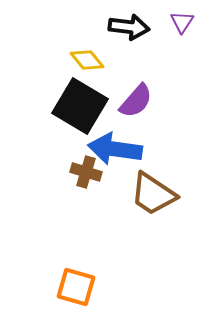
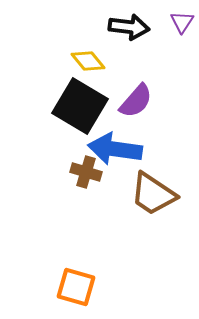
yellow diamond: moved 1 px right, 1 px down
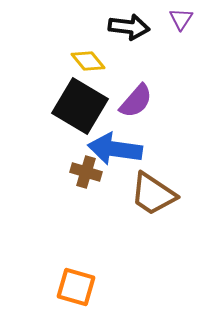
purple triangle: moved 1 px left, 3 px up
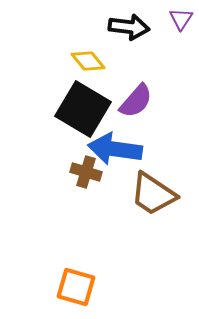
black square: moved 3 px right, 3 px down
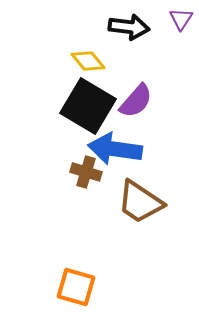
black square: moved 5 px right, 3 px up
brown trapezoid: moved 13 px left, 8 px down
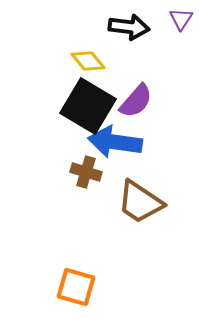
blue arrow: moved 7 px up
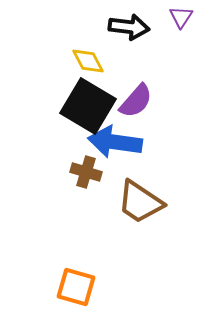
purple triangle: moved 2 px up
yellow diamond: rotated 12 degrees clockwise
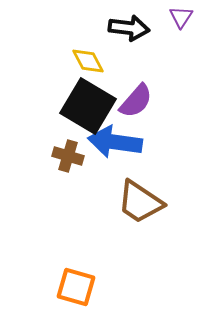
black arrow: moved 1 px down
brown cross: moved 18 px left, 16 px up
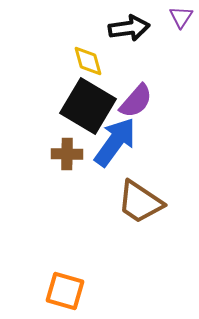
black arrow: rotated 15 degrees counterclockwise
yellow diamond: rotated 12 degrees clockwise
blue arrow: rotated 118 degrees clockwise
brown cross: moved 1 px left, 2 px up; rotated 16 degrees counterclockwise
orange square: moved 11 px left, 4 px down
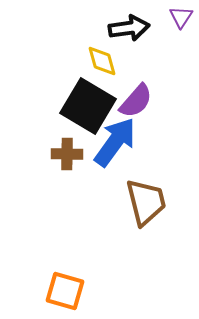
yellow diamond: moved 14 px right
brown trapezoid: moved 6 px right; rotated 138 degrees counterclockwise
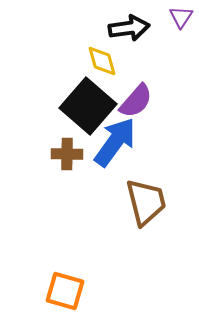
black square: rotated 10 degrees clockwise
